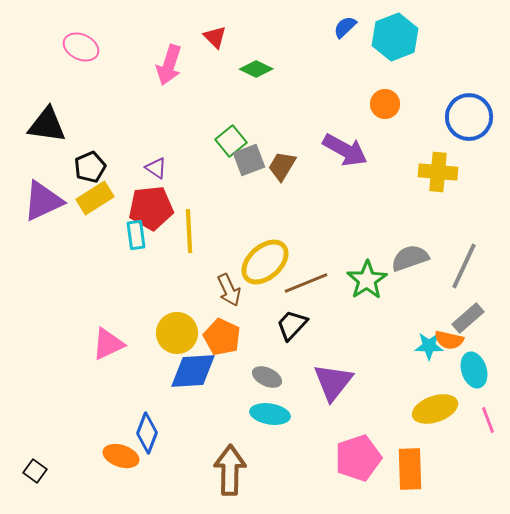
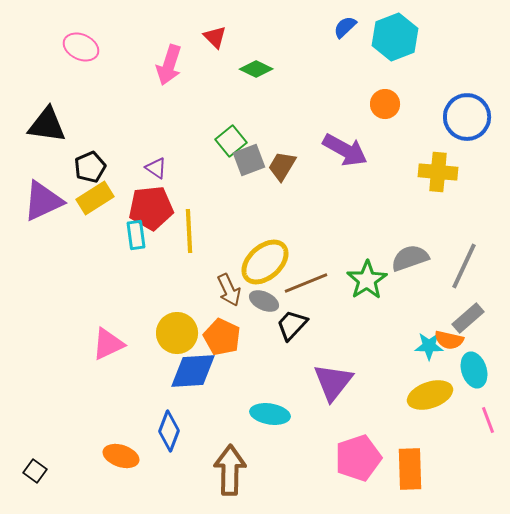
blue circle at (469, 117): moved 2 px left
gray ellipse at (267, 377): moved 3 px left, 76 px up
yellow ellipse at (435, 409): moved 5 px left, 14 px up
blue diamond at (147, 433): moved 22 px right, 2 px up
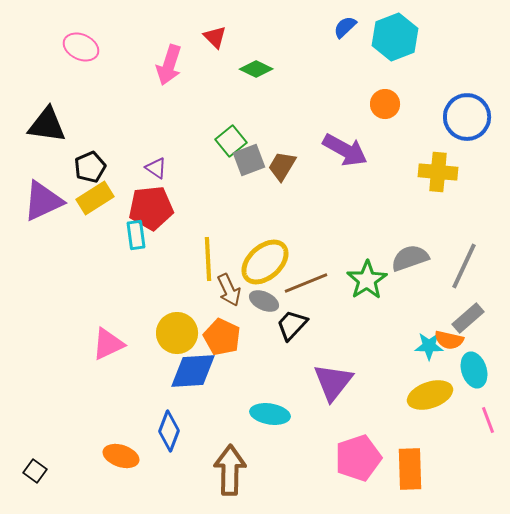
yellow line at (189, 231): moved 19 px right, 28 px down
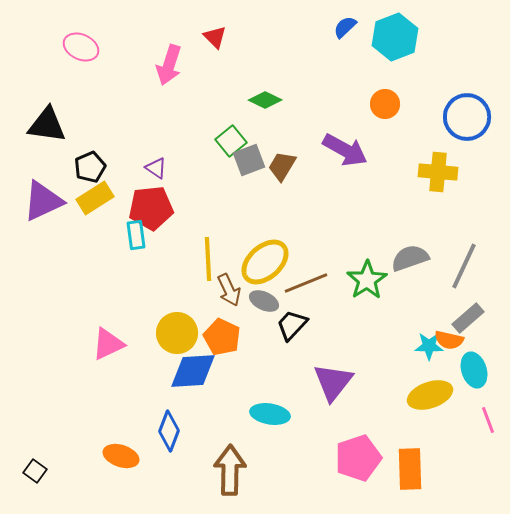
green diamond at (256, 69): moved 9 px right, 31 px down
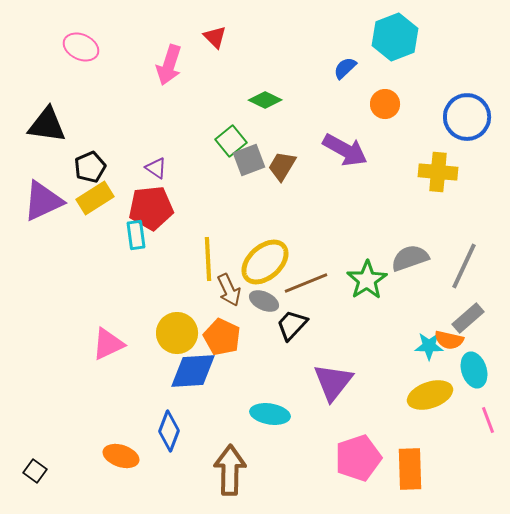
blue semicircle at (345, 27): moved 41 px down
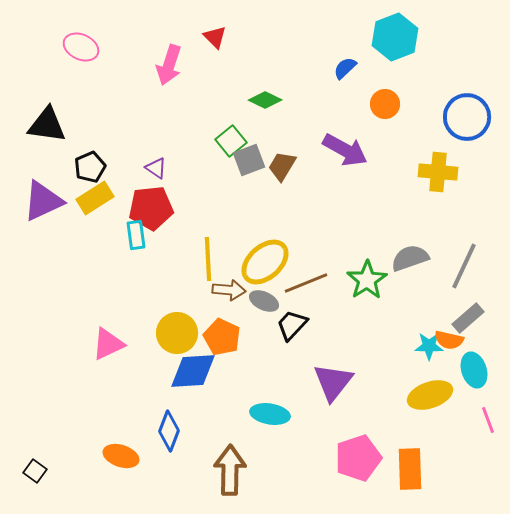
brown arrow at (229, 290): rotated 60 degrees counterclockwise
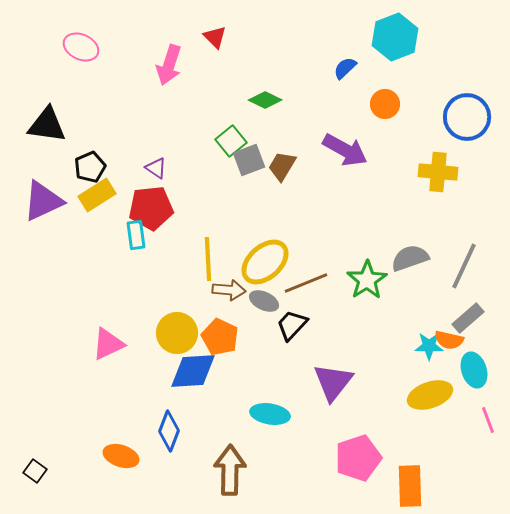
yellow rectangle at (95, 198): moved 2 px right, 3 px up
orange pentagon at (222, 337): moved 2 px left
orange rectangle at (410, 469): moved 17 px down
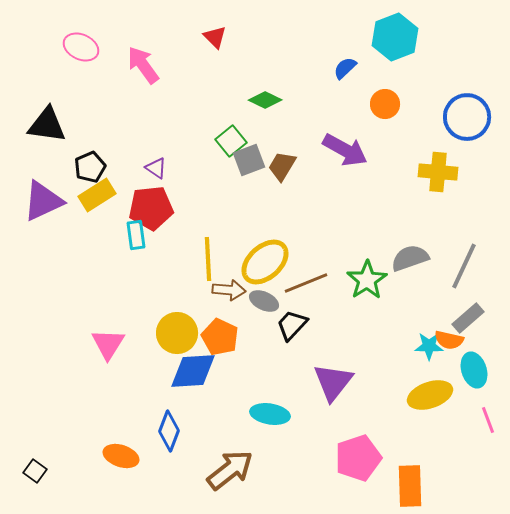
pink arrow at (169, 65): moved 26 px left; rotated 126 degrees clockwise
pink triangle at (108, 344): rotated 33 degrees counterclockwise
brown arrow at (230, 470): rotated 51 degrees clockwise
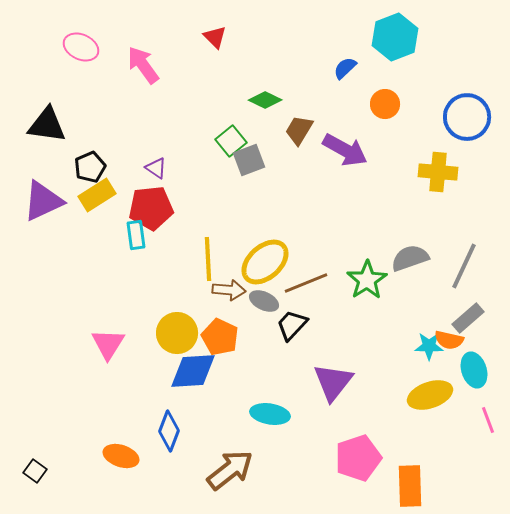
brown trapezoid at (282, 166): moved 17 px right, 36 px up
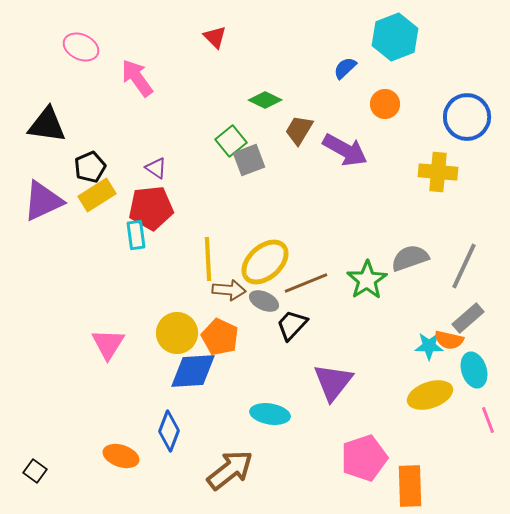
pink arrow at (143, 65): moved 6 px left, 13 px down
pink pentagon at (358, 458): moved 6 px right
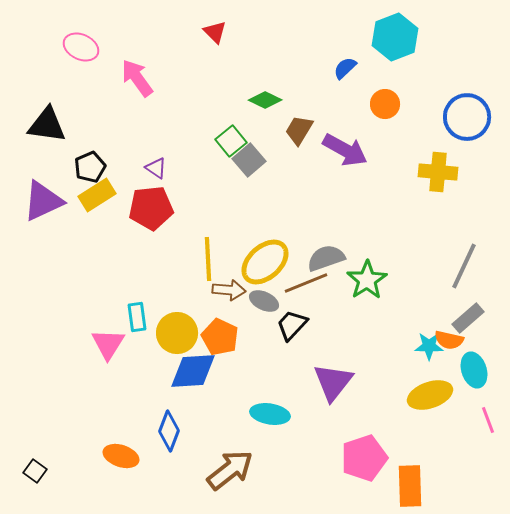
red triangle at (215, 37): moved 5 px up
gray square at (249, 160): rotated 20 degrees counterclockwise
cyan rectangle at (136, 235): moved 1 px right, 82 px down
gray semicircle at (410, 258): moved 84 px left
